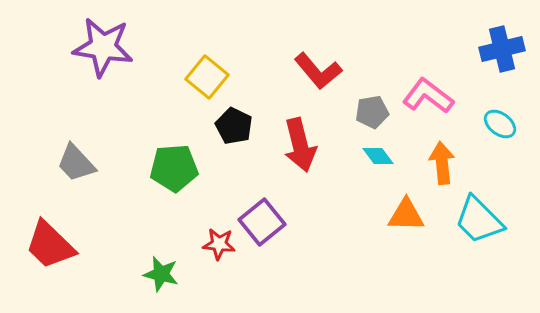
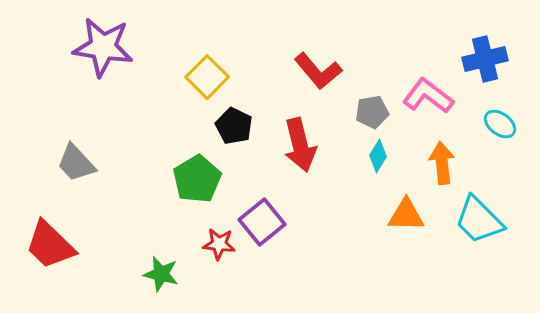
blue cross: moved 17 px left, 10 px down
yellow square: rotated 6 degrees clockwise
cyan diamond: rotated 68 degrees clockwise
green pentagon: moved 23 px right, 11 px down; rotated 27 degrees counterclockwise
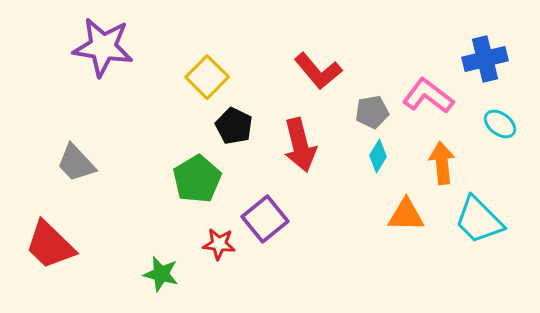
purple square: moved 3 px right, 3 px up
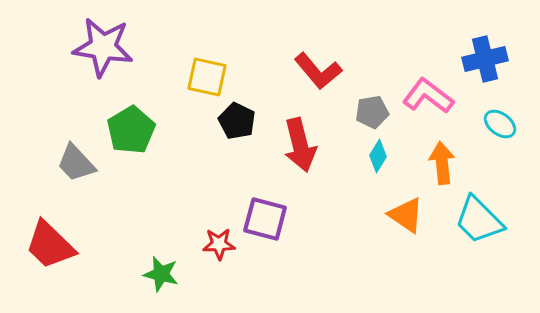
yellow square: rotated 33 degrees counterclockwise
black pentagon: moved 3 px right, 5 px up
green pentagon: moved 66 px left, 49 px up
orange triangle: rotated 33 degrees clockwise
purple square: rotated 36 degrees counterclockwise
red star: rotated 8 degrees counterclockwise
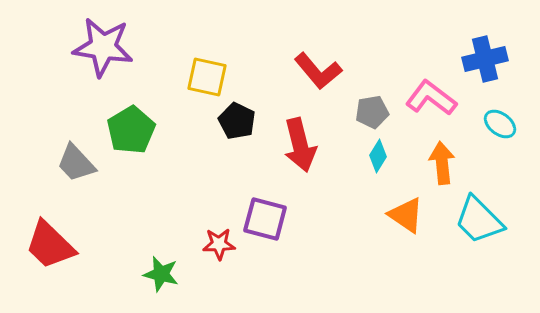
pink L-shape: moved 3 px right, 2 px down
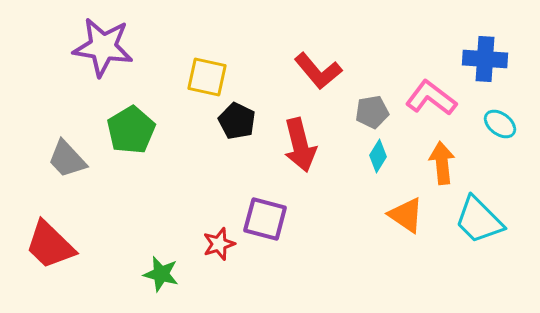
blue cross: rotated 18 degrees clockwise
gray trapezoid: moved 9 px left, 4 px up
red star: rotated 16 degrees counterclockwise
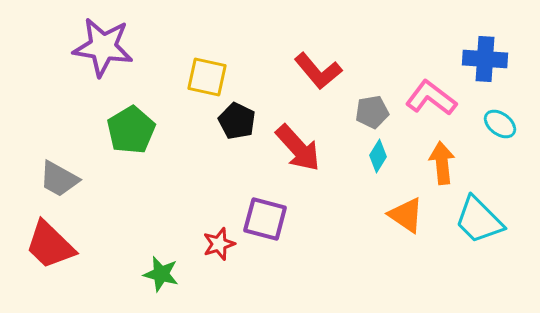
red arrow: moved 2 px left, 3 px down; rotated 28 degrees counterclockwise
gray trapezoid: moved 8 px left, 20 px down; rotated 18 degrees counterclockwise
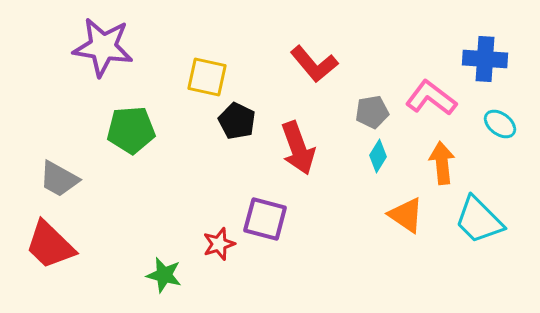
red L-shape: moved 4 px left, 7 px up
green pentagon: rotated 27 degrees clockwise
red arrow: rotated 22 degrees clockwise
green star: moved 3 px right, 1 px down
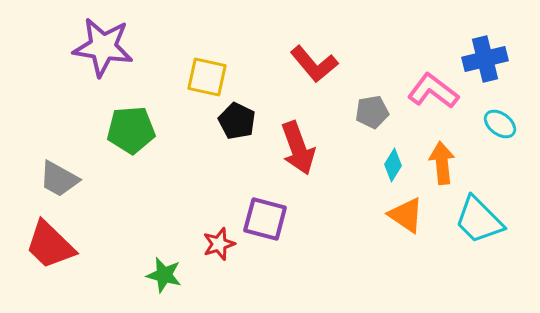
blue cross: rotated 18 degrees counterclockwise
pink L-shape: moved 2 px right, 7 px up
cyan diamond: moved 15 px right, 9 px down
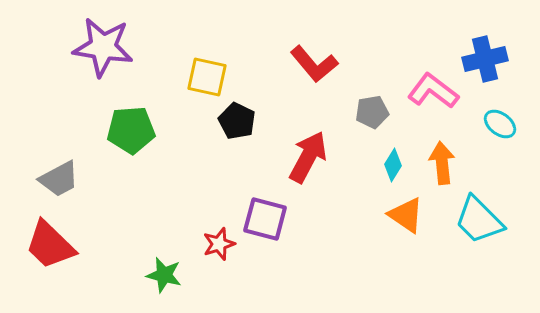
red arrow: moved 10 px right, 9 px down; rotated 132 degrees counterclockwise
gray trapezoid: rotated 57 degrees counterclockwise
